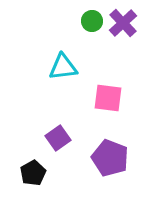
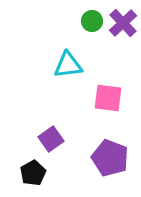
cyan triangle: moved 5 px right, 2 px up
purple square: moved 7 px left, 1 px down
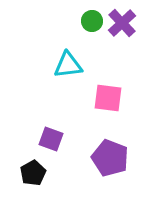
purple cross: moved 1 px left
purple square: rotated 35 degrees counterclockwise
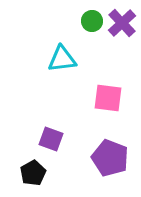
cyan triangle: moved 6 px left, 6 px up
